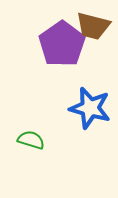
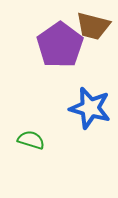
purple pentagon: moved 2 px left, 1 px down
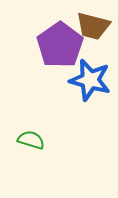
blue star: moved 28 px up
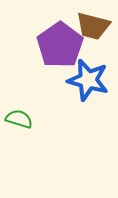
blue star: moved 2 px left
green semicircle: moved 12 px left, 21 px up
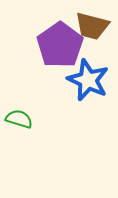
brown trapezoid: moved 1 px left
blue star: rotated 9 degrees clockwise
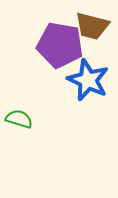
purple pentagon: rotated 27 degrees counterclockwise
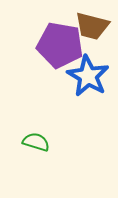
blue star: moved 4 px up; rotated 6 degrees clockwise
green semicircle: moved 17 px right, 23 px down
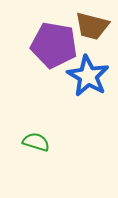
purple pentagon: moved 6 px left
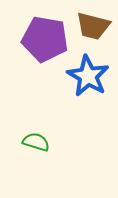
brown trapezoid: moved 1 px right
purple pentagon: moved 9 px left, 6 px up
